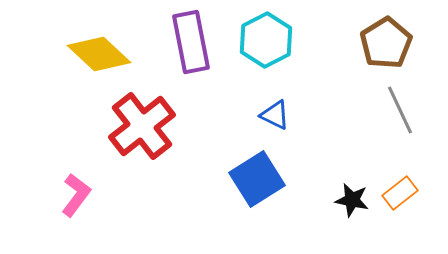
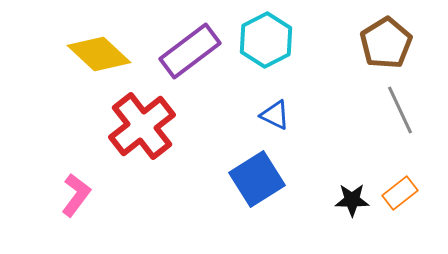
purple rectangle: moved 1 px left, 9 px down; rotated 64 degrees clockwise
black star: rotated 12 degrees counterclockwise
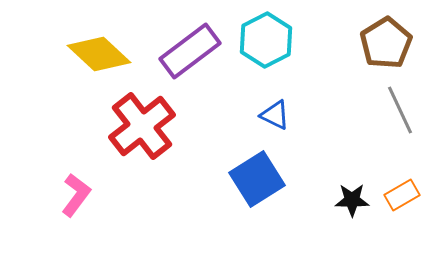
orange rectangle: moved 2 px right, 2 px down; rotated 8 degrees clockwise
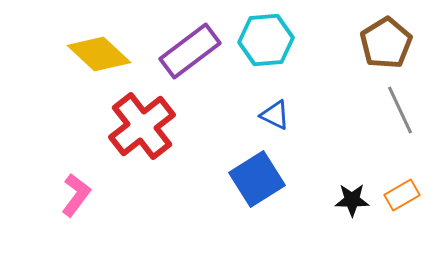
cyan hexagon: rotated 22 degrees clockwise
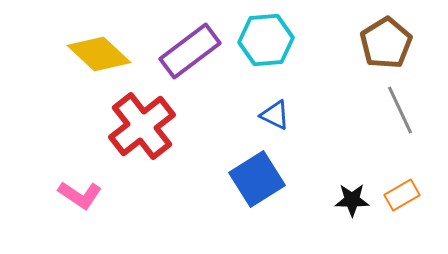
pink L-shape: moved 4 px right; rotated 87 degrees clockwise
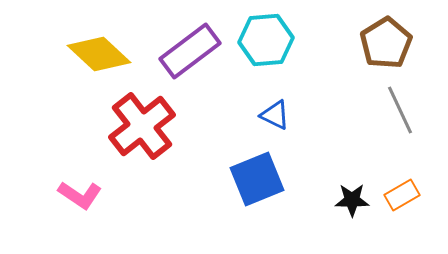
blue square: rotated 10 degrees clockwise
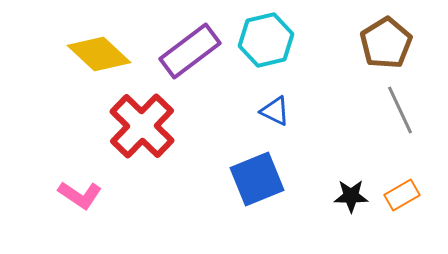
cyan hexagon: rotated 8 degrees counterclockwise
blue triangle: moved 4 px up
red cross: rotated 8 degrees counterclockwise
black star: moved 1 px left, 4 px up
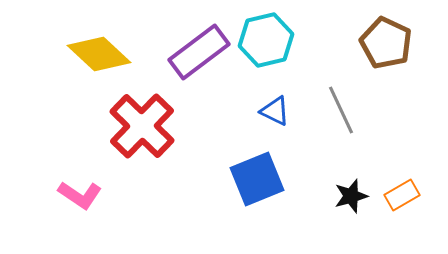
brown pentagon: rotated 15 degrees counterclockwise
purple rectangle: moved 9 px right, 1 px down
gray line: moved 59 px left
black star: rotated 16 degrees counterclockwise
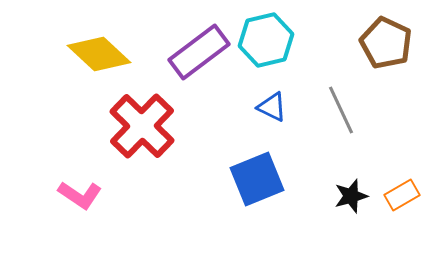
blue triangle: moved 3 px left, 4 px up
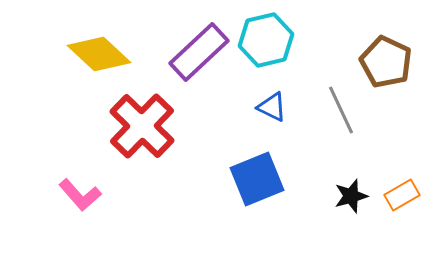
brown pentagon: moved 19 px down
purple rectangle: rotated 6 degrees counterclockwise
pink L-shape: rotated 15 degrees clockwise
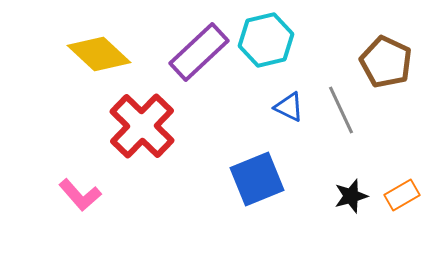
blue triangle: moved 17 px right
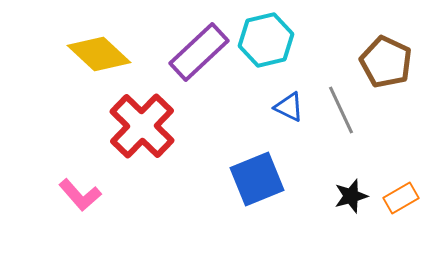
orange rectangle: moved 1 px left, 3 px down
